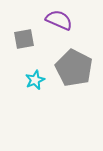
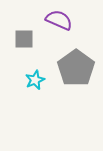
gray square: rotated 10 degrees clockwise
gray pentagon: moved 2 px right; rotated 9 degrees clockwise
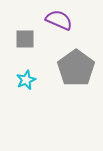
gray square: moved 1 px right
cyan star: moved 9 px left
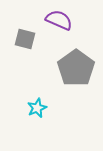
gray square: rotated 15 degrees clockwise
cyan star: moved 11 px right, 28 px down
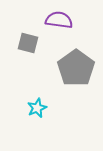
purple semicircle: rotated 16 degrees counterclockwise
gray square: moved 3 px right, 4 px down
